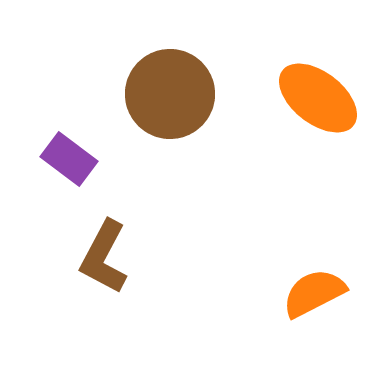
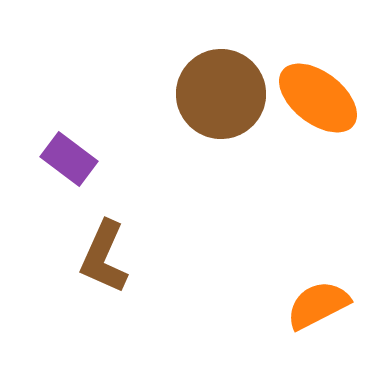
brown circle: moved 51 px right
brown L-shape: rotated 4 degrees counterclockwise
orange semicircle: moved 4 px right, 12 px down
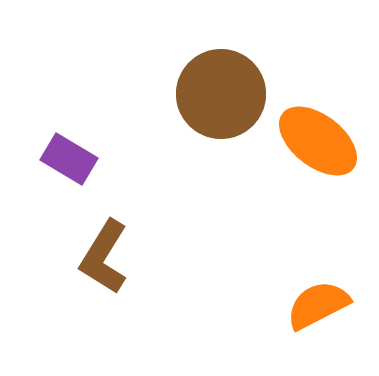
orange ellipse: moved 43 px down
purple rectangle: rotated 6 degrees counterclockwise
brown L-shape: rotated 8 degrees clockwise
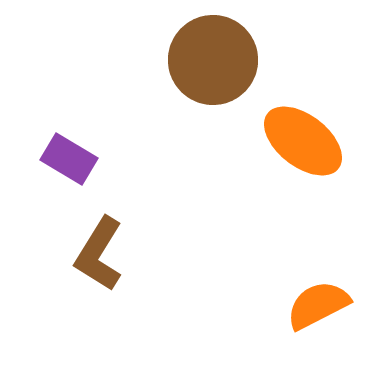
brown circle: moved 8 px left, 34 px up
orange ellipse: moved 15 px left
brown L-shape: moved 5 px left, 3 px up
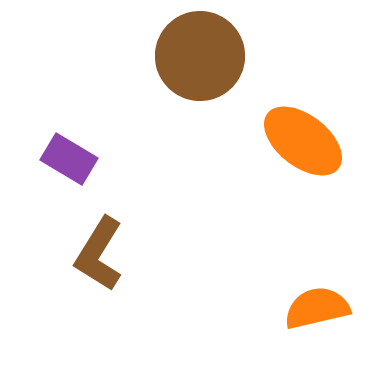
brown circle: moved 13 px left, 4 px up
orange semicircle: moved 1 px left, 3 px down; rotated 14 degrees clockwise
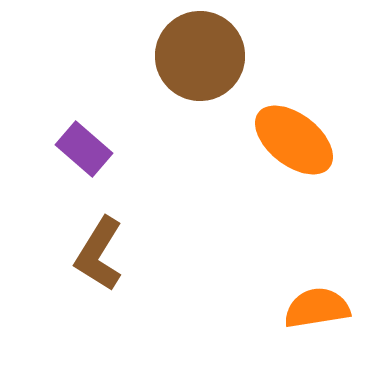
orange ellipse: moved 9 px left, 1 px up
purple rectangle: moved 15 px right, 10 px up; rotated 10 degrees clockwise
orange semicircle: rotated 4 degrees clockwise
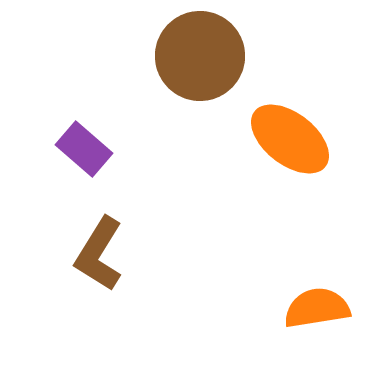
orange ellipse: moved 4 px left, 1 px up
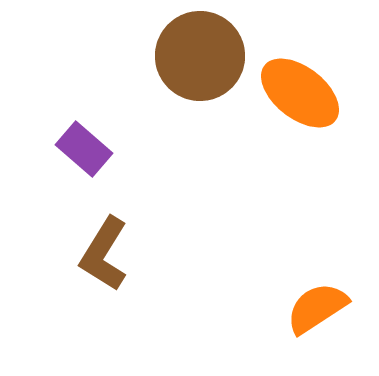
orange ellipse: moved 10 px right, 46 px up
brown L-shape: moved 5 px right
orange semicircle: rotated 24 degrees counterclockwise
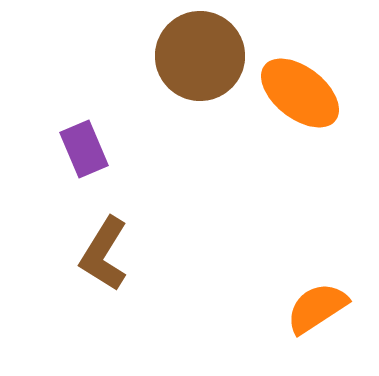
purple rectangle: rotated 26 degrees clockwise
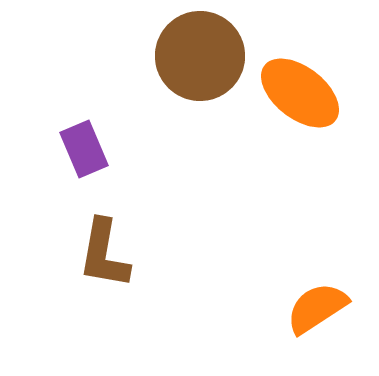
brown L-shape: rotated 22 degrees counterclockwise
